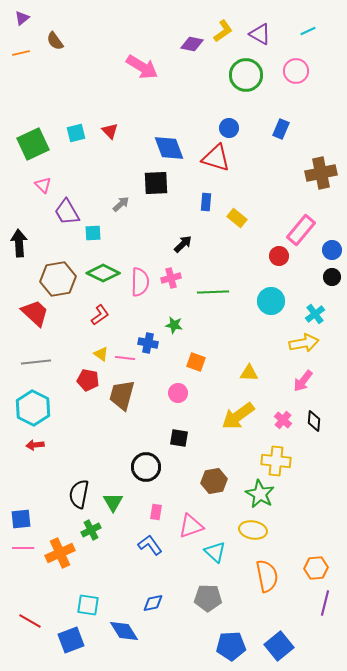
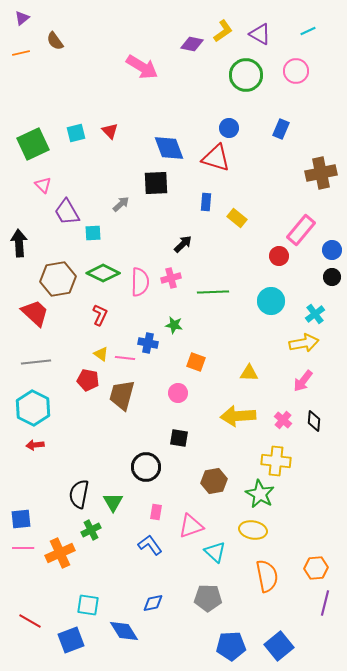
red L-shape at (100, 315): rotated 30 degrees counterclockwise
yellow arrow at (238, 416): rotated 32 degrees clockwise
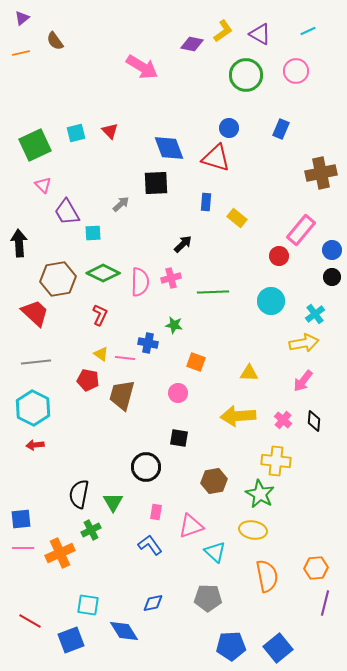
green square at (33, 144): moved 2 px right, 1 px down
blue square at (279, 646): moved 1 px left, 2 px down
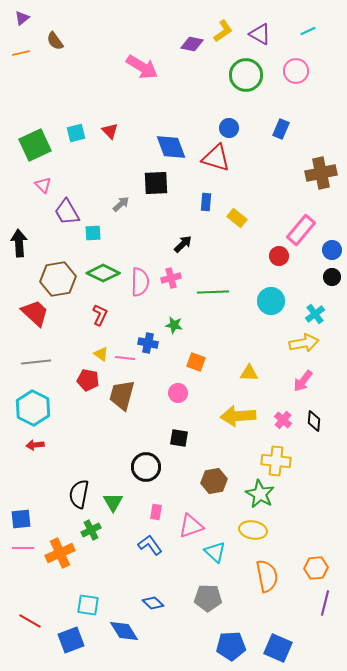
blue diamond at (169, 148): moved 2 px right, 1 px up
blue diamond at (153, 603): rotated 55 degrees clockwise
blue square at (278, 648): rotated 28 degrees counterclockwise
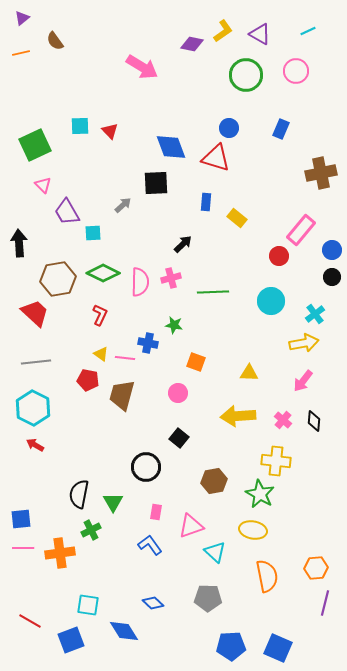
cyan square at (76, 133): moved 4 px right, 7 px up; rotated 12 degrees clockwise
gray arrow at (121, 204): moved 2 px right, 1 px down
black square at (179, 438): rotated 30 degrees clockwise
red arrow at (35, 445): rotated 36 degrees clockwise
orange cross at (60, 553): rotated 16 degrees clockwise
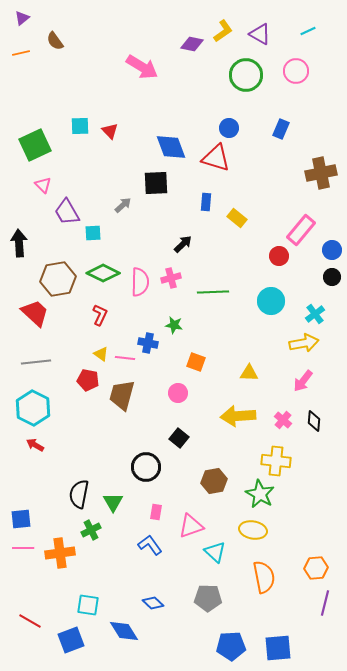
orange semicircle at (267, 576): moved 3 px left, 1 px down
blue square at (278, 648): rotated 28 degrees counterclockwise
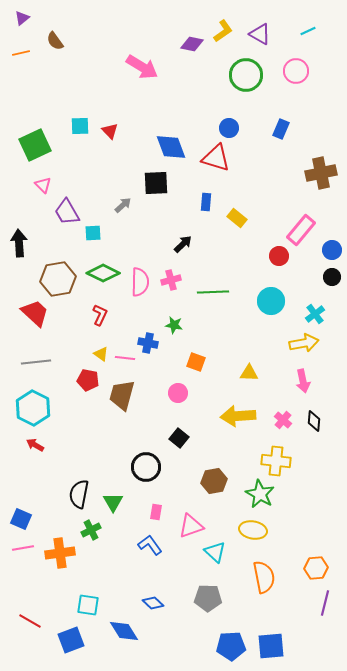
pink cross at (171, 278): moved 2 px down
pink arrow at (303, 381): rotated 50 degrees counterclockwise
blue square at (21, 519): rotated 30 degrees clockwise
pink line at (23, 548): rotated 10 degrees counterclockwise
blue square at (278, 648): moved 7 px left, 2 px up
